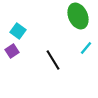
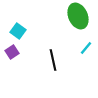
purple square: moved 1 px down
black line: rotated 20 degrees clockwise
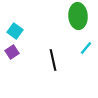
green ellipse: rotated 20 degrees clockwise
cyan square: moved 3 px left
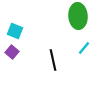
cyan square: rotated 14 degrees counterclockwise
cyan line: moved 2 px left
purple square: rotated 16 degrees counterclockwise
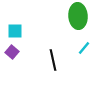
cyan square: rotated 21 degrees counterclockwise
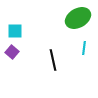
green ellipse: moved 2 px down; rotated 65 degrees clockwise
cyan line: rotated 32 degrees counterclockwise
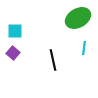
purple square: moved 1 px right, 1 px down
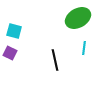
cyan square: moved 1 px left; rotated 14 degrees clockwise
purple square: moved 3 px left; rotated 16 degrees counterclockwise
black line: moved 2 px right
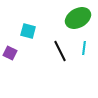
cyan square: moved 14 px right
black line: moved 5 px right, 9 px up; rotated 15 degrees counterclockwise
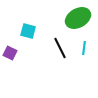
black line: moved 3 px up
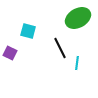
cyan line: moved 7 px left, 15 px down
